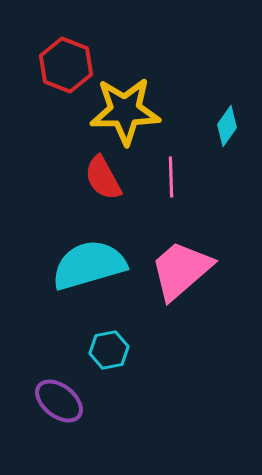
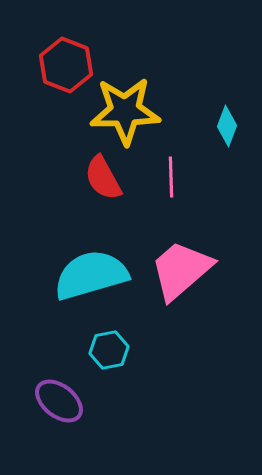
cyan diamond: rotated 15 degrees counterclockwise
cyan semicircle: moved 2 px right, 10 px down
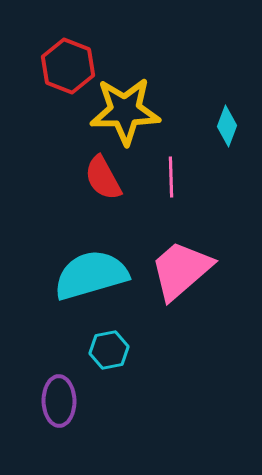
red hexagon: moved 2 px right, 1 px down
purple ellipse: rotated 51 degrees clockwise
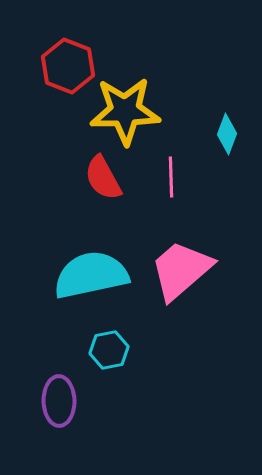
cyan diamond: moved 8 px down
cyan semicircle: rotated 4 degrees clockwise
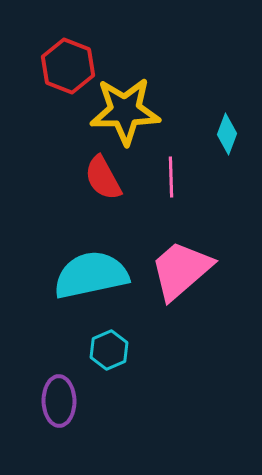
cyan hexagon: rotated 12 degrees counterclockwise
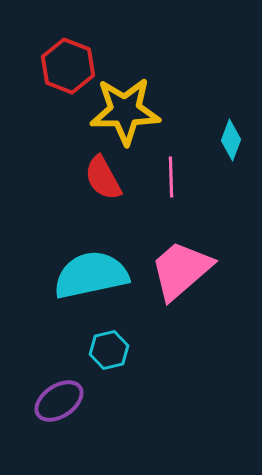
cyan diamond: moved 4 px right, 6 px down
cyan hexagon: rotated 9 degrees clockwise
purple ellipse: rotated 57 degrees clockwise
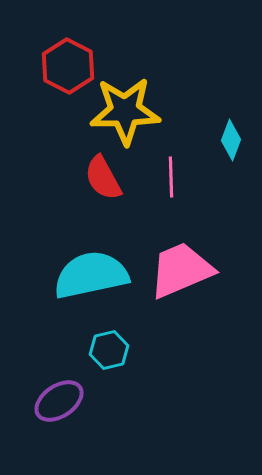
red hexagon: rotated 6 degrees clockwise
pink trapezoid: rotated 18 degrees clockwise
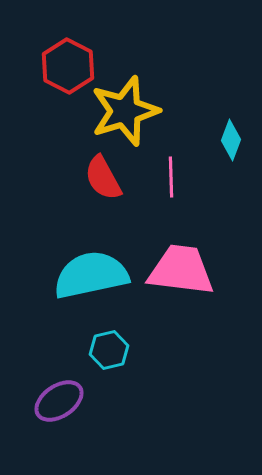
yellow star: rotated 16 degrees counterclockwise
pink trapezoid: rotated 30 degrees clockwise
